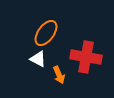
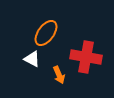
white triangle: moved 6 px left
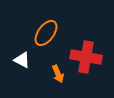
white triangle: moved 10 px left, 1 px down
orange arrow: moved 1 px left, 1 px up
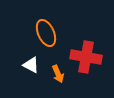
orange ellipse: rotated 60 degrees counterclockwise
white triangle: moved 9 px right, 5 px down
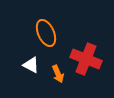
red cross: moved 2 px down; rotated 12 degrees clockwise
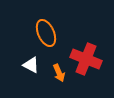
orange arrow: moved 1 px right, 1 px up
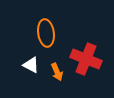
orange ellipse: rotated 16 degrees clockwise
orange arrow: moved 2 px left, 1 px up
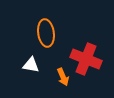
white triangle: rotated 18 degrees counterclockwise
orange arrow: moved 6 px right, 5 px down
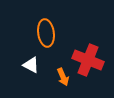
red cross: moved 2 px right, 1 px down
white triangle: rotated 18 degrees clockwise
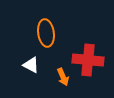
red cross: rotated 16 degrees counterclockwise
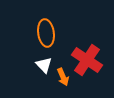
red cross: moved 1 px left; rotated 28 degrees clockwise
white triangle: moved 13 px right; rotated 18 degrees clockwise
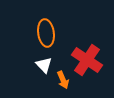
orange arrow: moved 3 px down
